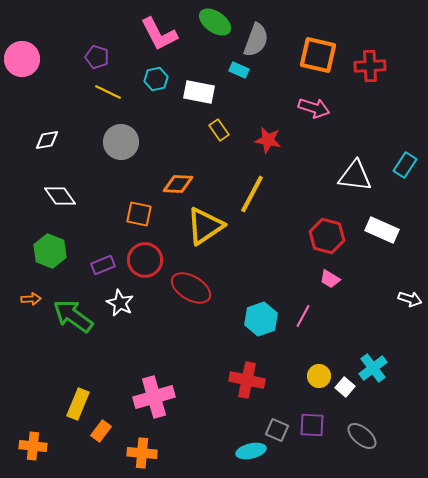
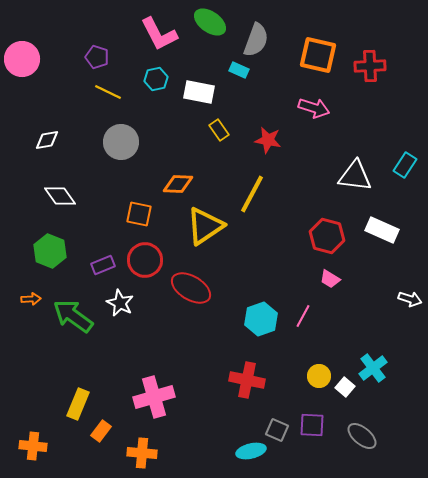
green ellipse at (215, 22): moved 5 px left
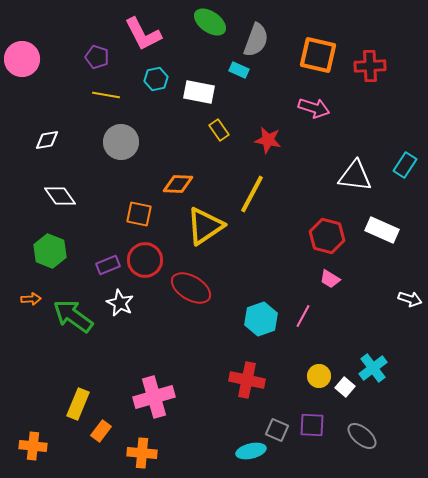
pink L-shape at (159, 34): moved 16 px left
yellow line at (108, 92): moved 2 px left, 3 px down; rotated 16 degrees counterclockwise
purple rectangle at (103, 265): moved 5 px right
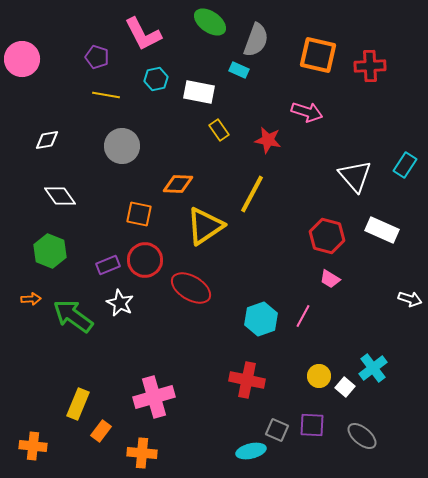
pink arrow at (314, 108): moved 7 px left, 4 px down
gray circle at (121, 142): moved 1 px right, 4 px down
white triangle at (355, 176): rotated 42 degrees clockwise
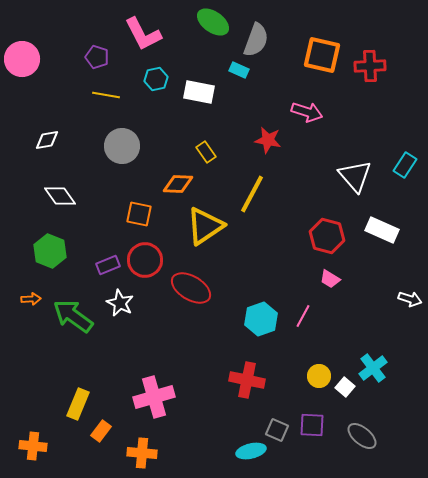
green ellipse at (210, 22): moved 3 px right
orange square at (318, 55): moved 4 px right
yellow rectangle at (219, 130): moved 13 px left, 22 px down
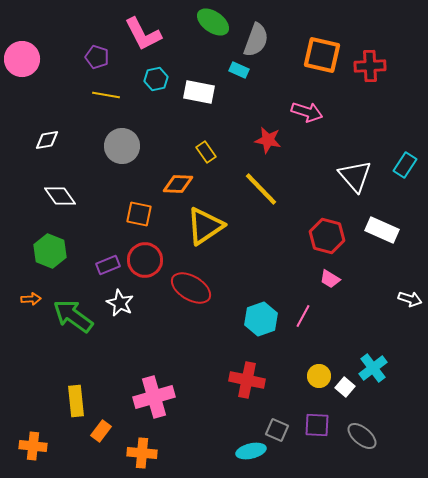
yellow line at (252, 194): moved 9 px right, 5 px up; rotated 72 degrees counterclockwise
yellow rectangle at (78, 404): moved 2 px left, 3 px up; rotated 28 degrees counterclockwise
purple square at (312, 425): moved 5 px right
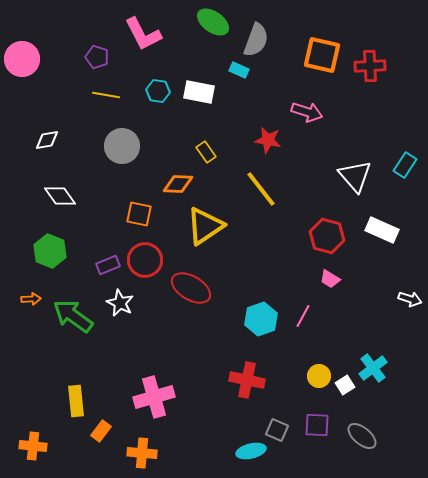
cyan hexagon at (156, 79): moved 2 px right, 12 px down; rotated 20 degrees clockwise
yellow line at (261, 189): rotated 6 degrees clockwise
white square at (345, 387): moved 2 px up; rotated 18 degrees clockwise
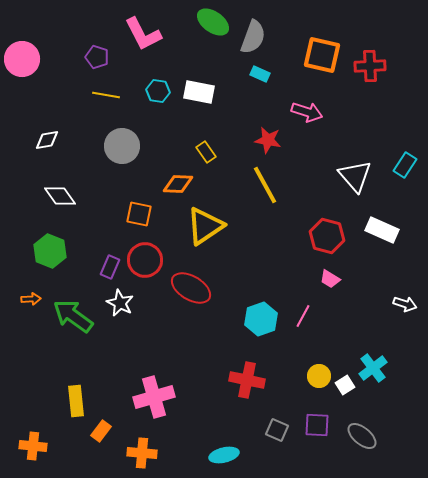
gray semicircle at (256, 40): moved 3 px left, 3 px up
cyan rectangle at (239, 70): moved 21 px right, 4 px down
yellow line at (261, 189): moved 4 px right, 4 px up; rotated 9 degrees clockwise
purple rectangle at (108, 265): moved 2 px right, 2 px down; rotated 45 degrees counterclockwise
white arrow at (410, 299): moved 5 px left, 5 px down
cyan ellipse at (251, 451): moved 27 px left, 4 px down
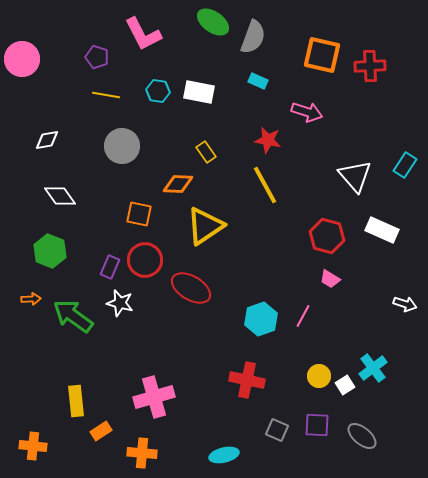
cyan rectangle at (260, 74): moved 2 px left, 7 px down
white star at (120, 303): rotated 12 degrees counterclockwise
orange rectangle at (101, 431): rotated 20 degrees clockwise
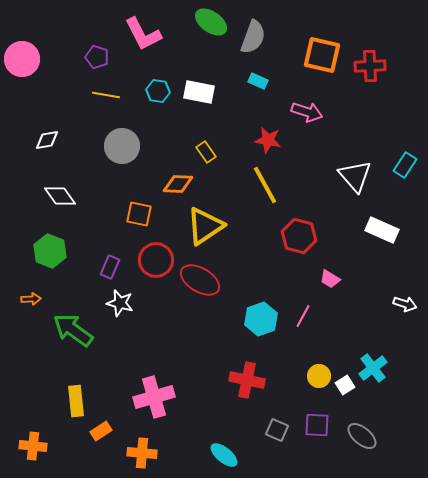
green ellipse at (213, 22): moved 2 px left
red hexagon at (327, 236): moved 28 px left
red circle at (145, 260): moved 11 px right
red ellipse at (191, 288): moved 9 px right, 8 px up
green arrow at (73, 316): moved 14 px down
cyan ellipse at (224, 455): rotated 52 degrees clockwise
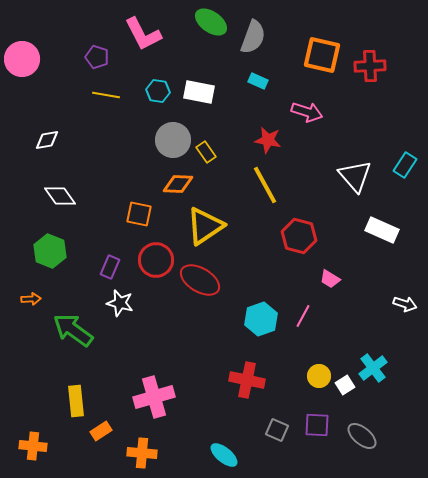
gray circle at (122, 146): moved 51 px right, 6 px up
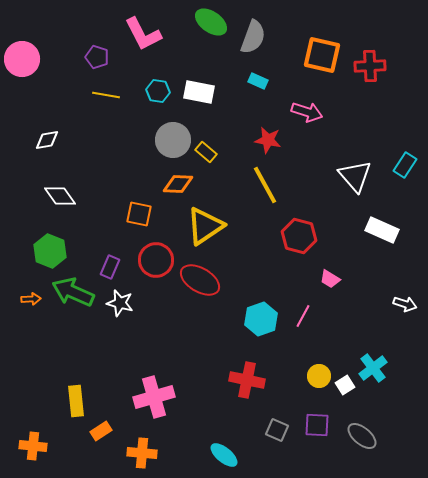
yellow rectangle at (206, 152): rotated 15 degrees counterclockwise
green arrow at (73, 330): moved 38 px up; rotated 12 degrees counterclockwise
